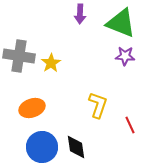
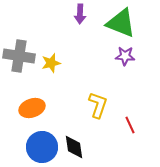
yellow star: rotated 18 degrees clockwise
black diamond: moved 2 px left
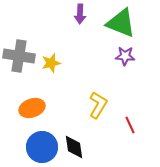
yellow L-shape: rotated 12 degrees clockwise
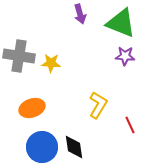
purple arrow: rotated 18 degrees counterclockwise
yellow star: rotated 18 degrees clockwise
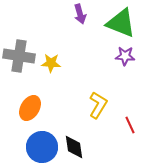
orange ellipse: moved 2 px left; rotated 40 degrees counterclockwise
